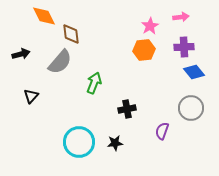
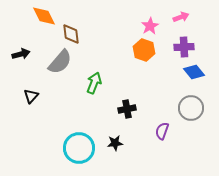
pink arrow: rotated 14 degrees counterclockwise
orange hexagon: rotated 25 degrees clockwise
cyan circle: moved 6 px down
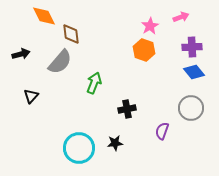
purple cross: moved 8 px right
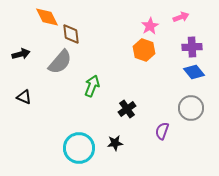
orange diamond: moved 3 px right, 1 px down
green arrow: moved 2 px left, 3 px down
black triangle: moved 7 px left, 1 px down; rotated 49 degrees counterclockwise
black cross: rotated 24 degrees counterclockwise
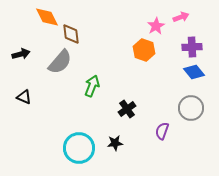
pink star: moved 6 px right
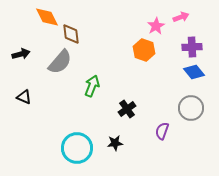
cyan circle: moved 2 px left
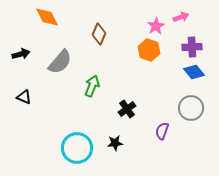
brown diamond: moved 28 px right; rotated 30 degrees clockwise
orange hexagon: moved 5 px right
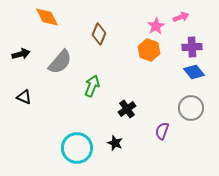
black star: rotated 28 degrees clockwise
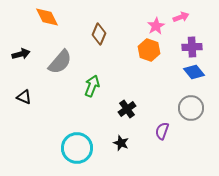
black star: moved 6 px right
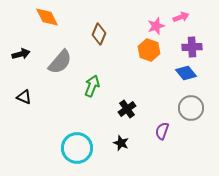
pink star: rotated 12 degrees clockwise
blue diamond: moved 8 px left, 1 px down
